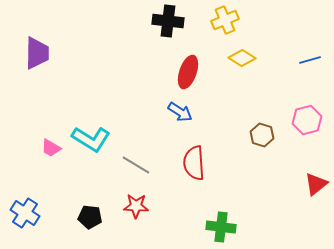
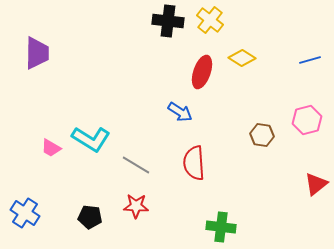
yellow cross: moved 15 px left; rotated 28 degrees counterclockwise
red ellipse: moved 14 px right
brown hexagon: rotated 10 degrees counterclockwise
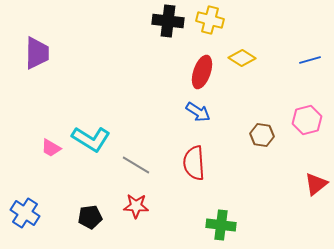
yellow cross: rotated 24 degrees counterclockwise
blue arrow: moved 18 px right
black pentagon: rotated 15 degrees counterclockwise
green cross: moved 2 px up
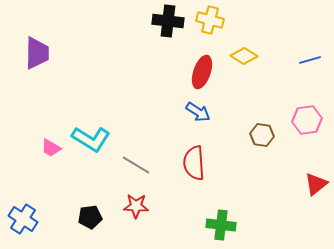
yellow diamond: moved 2 px right, 2 px up
pink hexagon: rotated 8 degrees clockwise
blue cross: moved 2 px left, 6 px down
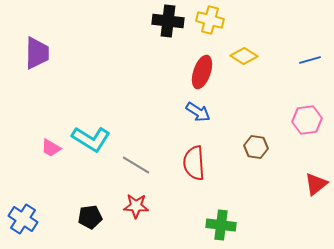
brown hexagon: moved 6 px left, 12 px down
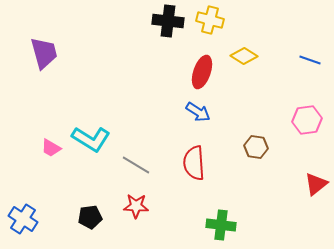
purple trapezoid: moved 7 px right; rotated 16 degrees counterclockwise
blue line: rotated 35 degrees clockwise
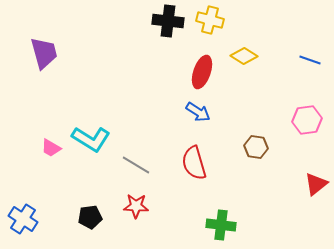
red semicircle: rotated 12 degrees counterclockwise
